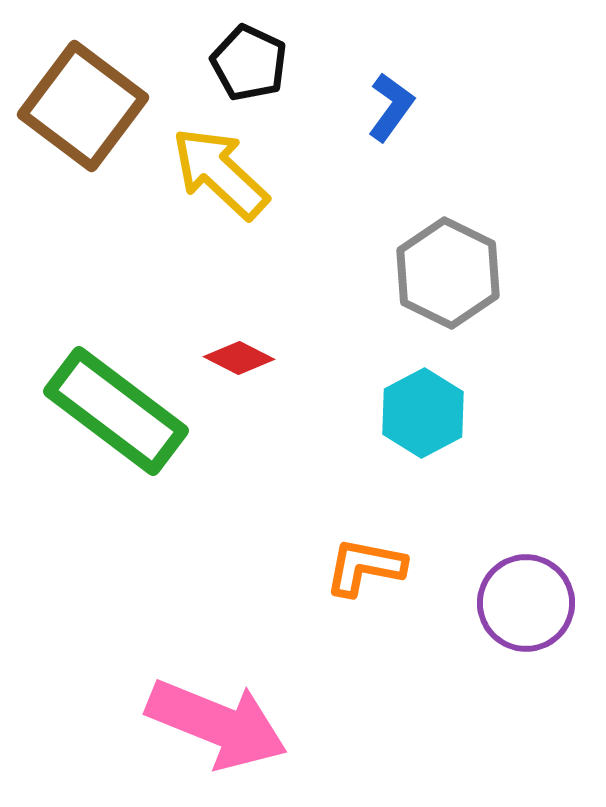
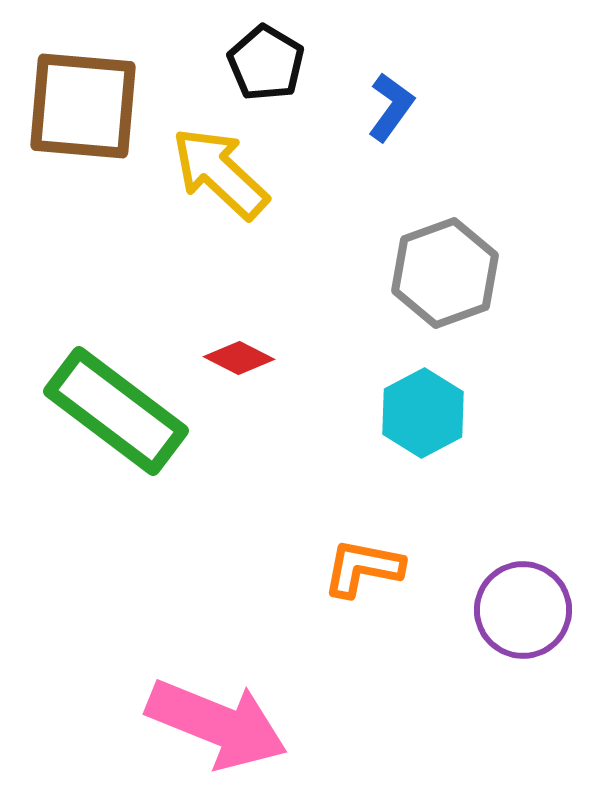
black pentagon: moved 17 px right; rotated 6 degrees clockwise
brown square: rotated 32 degrees counterclockwise
gray hexagon: moved 3 px left; rotated 14 degrees clockwise
orange L-shape: moved 2 px left, 1 px down
purple circle: moved 3 px left, 7 px down
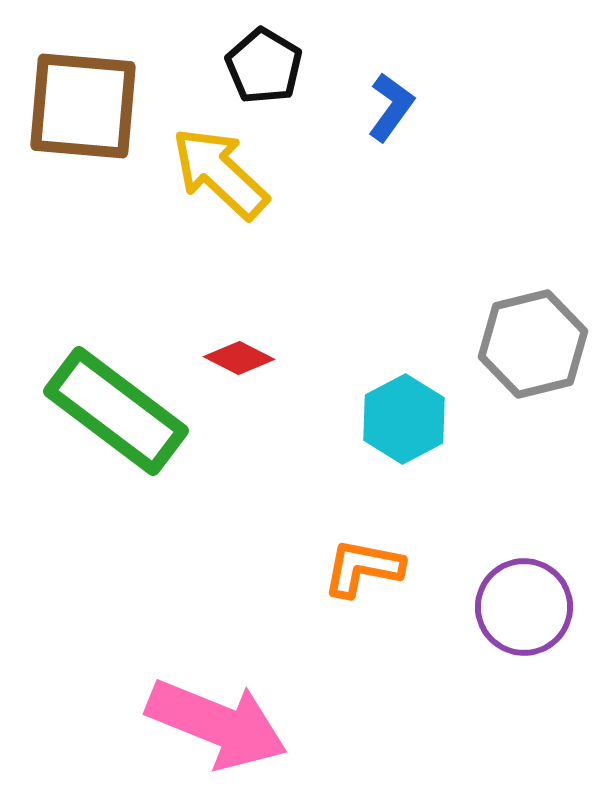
black pentagon: moved 2 px left, 3 px down
gray hexagon: moved 88 px right, 71 px down; rotated 6 degrees clockwise
cyan hexagon: moved 19 px left, 6 px down
purple circle: moved 1 px right, 3 px up
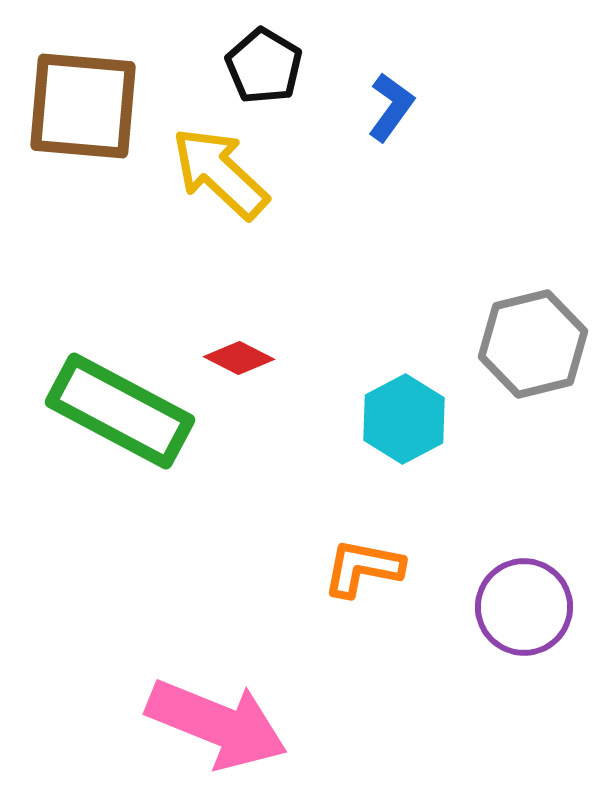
green rectangle: moved 4 px right; rotated 9 degrees counterclockwise
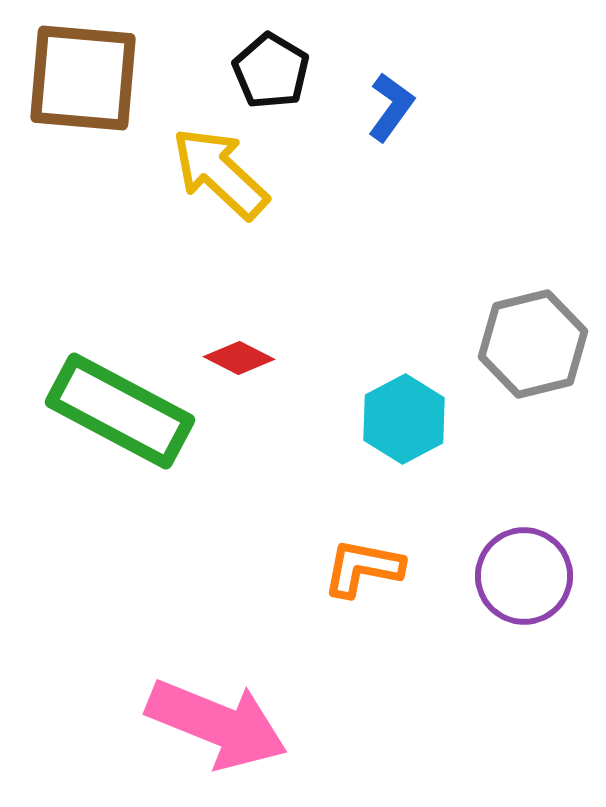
black pentagon: moved 7 px right, 5 px down
brown square: moved 28 px up
purple circle: moved 31 px up
